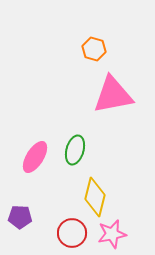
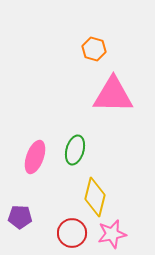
pink triangle: rotated 12 degrees clockwise
pink ellipse: rotated 12 degrees counterclockwise
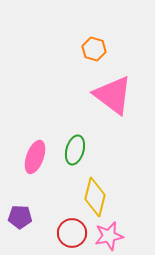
pink triangle: rotated 36 degrees clockwise
pink star: moved 3 px left, 2 px down
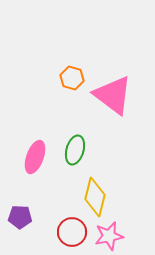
orange hexagon: moved 22 px left, 29 px down
red circle: moved 1 px up
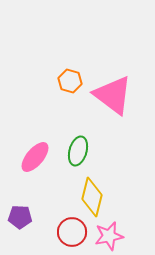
orange hexagon: moved 2 px left, 3 px down
green ellipse: moved 3 px right, 1 px down
pink ellipse: rotated 20 degrees clockwise
yellow diamond: moved 3 px left
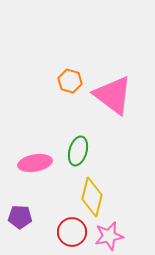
pink ellipse: moved 6 px down; rotated 40 degrees clockwise
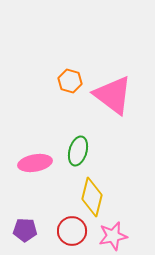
purple pentagon: moved 5 px right, 13 px down
red circle: moved 1 px up
pink star: moved 4 px right
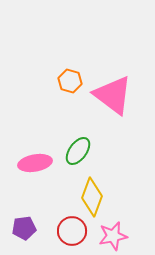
green ellipse: rotated 20 degrees clockwise
yellow diamond: rotated 6 degrees clockwise
purple pentagon: moved 1 px left, 2 px up; rotated 10 degrees counterclockwise
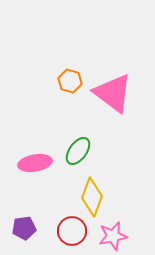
pink triangle: moved 2 px up
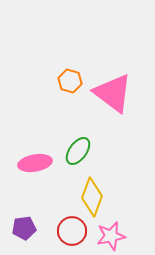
pink star: moved 2 px left
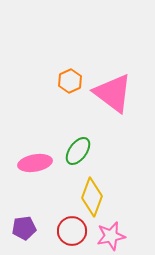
orange hexagon: rotated 20 degrees clockwise
